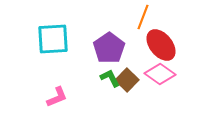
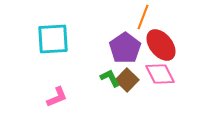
purple pentagon: moved 16 px right
pink diamond: rotated 28 degrees clockwise
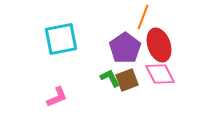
cyan square: moved 8 px right; rotated 8 degrees counterclockwise
red ellipse: moved 2 px left; rotated 20 degrees clockwise
brown square: rotated 25 degrees clockwise
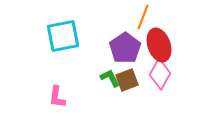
cyan square: moved 2 px right, 3 px up
pink diamond: rotated 56 degrees clockwise
pink L-shape: rotated 120 degrees clockwise
